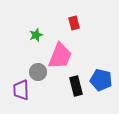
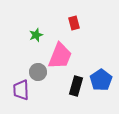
blue pentagon: rotated 25 degrees clockwise
black rectangle: rotated 30 degrees clockwise
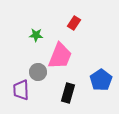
red rectangle: rotated 48 degrees clockwise
green star: rotated 24 degrees clockwise
black rectangle: moved 8 px left, 7 px down
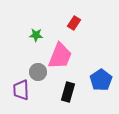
black rectangle: moved 1 px up
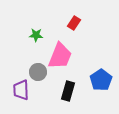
black rectangle: moved 1 px up
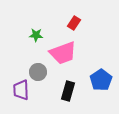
pink trapezoid: moved 3 px right, 3 px up; rotated 48 degrees clockwise
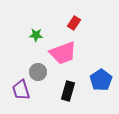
purple trapezoid: rotated 15 degrees counterclockwise
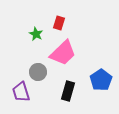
red rectangle: moved 15 px left; rotated 16 degrees counterclockwise
green star: moved 1 px up; rotated 24 degrees clockwise
pink trapezoid: rotated 24 degrees counterclockwise
purple trapezoid: moved 2 px down
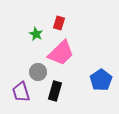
pink trapezoid: moved 2 px left
black rectangle: moved 13 px left
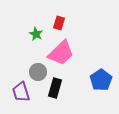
black rectangle: moved 3 px up
